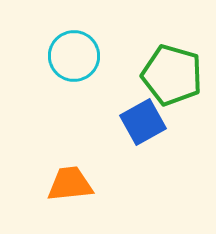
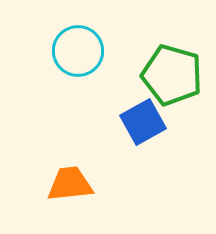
cyan circle: moved 4 px right, 5 px up
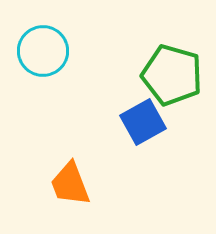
cyan circle: moved 35 px left
orange trapezoid: rotated 105 degrees counterclockwise
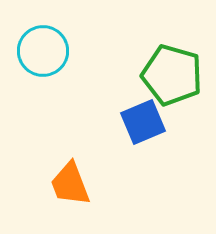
blue square: rotated 6 degrees clockwise
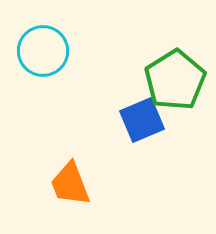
green pentagon: moved 3 px right, 5 px down; rotated 24 degrees clockwise
blue square: moved 1 px left, 2 px up
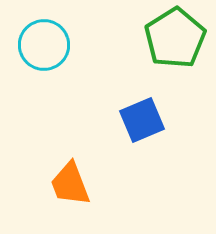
cyan circle: moved 1 px right, 6 px up
green pentagon: moved 42 px up
